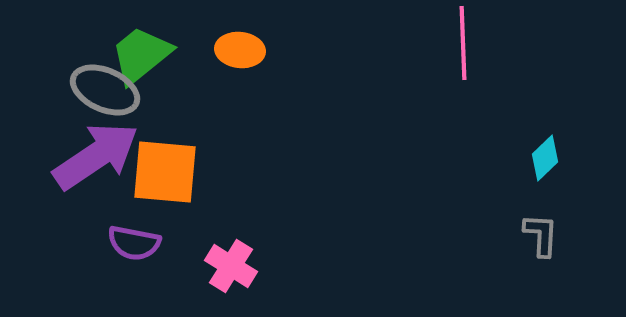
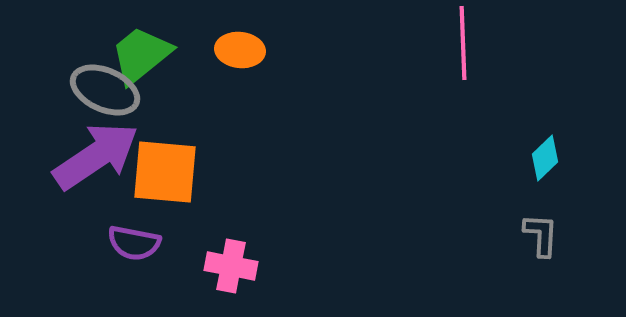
pink cross: rotated 21 degrees counterclockwise
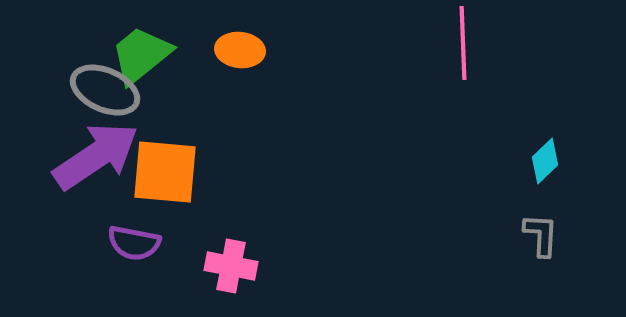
cyan diamond: moved 3 px down
